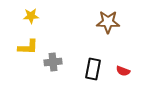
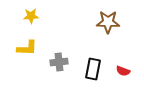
yellow L-shape: moved 1 px left, 1 px down
gray cross: moved 6 px right
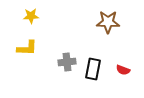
gray cross: moved 8 px right
red semicircle: moved 1 px up
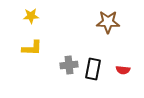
yellow L-shape: moved 5 px right
gray cross: moved 2 px right, 3 px down
red semicircle: rotated 16 degrees counterclockwise
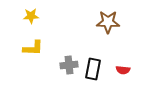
yellow L-shape: moved 1 px right
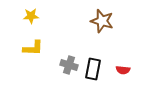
brown star: moved 6 px left, 1 px up; rotated 15 degrees clockwise
gray cross: rotated 24 degrees clockwise
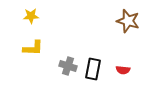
brown star: moved 26 px right
gray cross: moved 1 px left, 1 px down
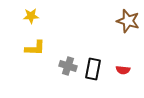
yellow L-shape: moved 2 px right
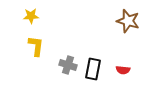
yellow L-shape: moved 1 px right, 2 px up; rotated 85 degrees counterclockwise
gray cross: moved 1 px up
